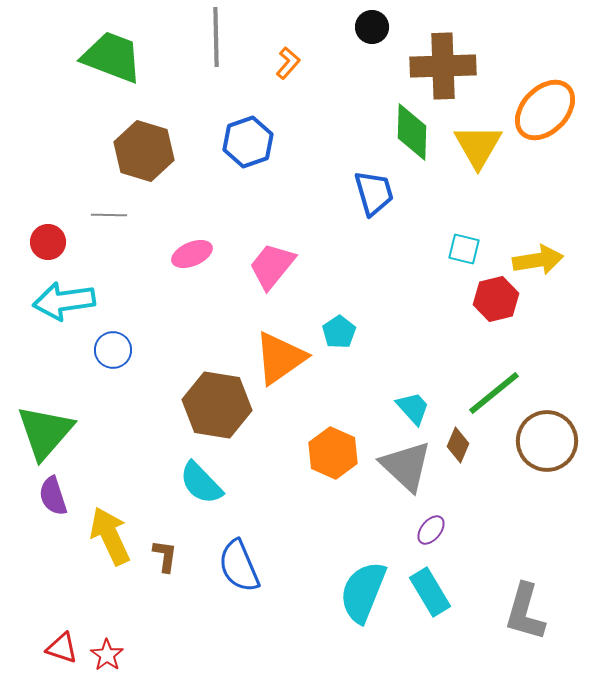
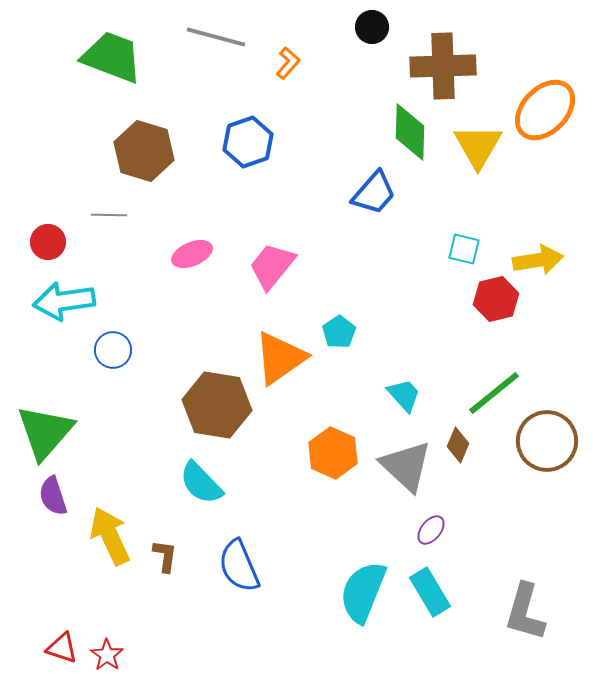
gray line at (216, 37): rotated 74 degrees counterclockwise
green diamond at (412, 132): moved 2 px left
blue trapezoid at (374, 193): rotated 57 degrees clockwise
cyan trapezoid at (413, 408): moved 9 px left, 13 px up
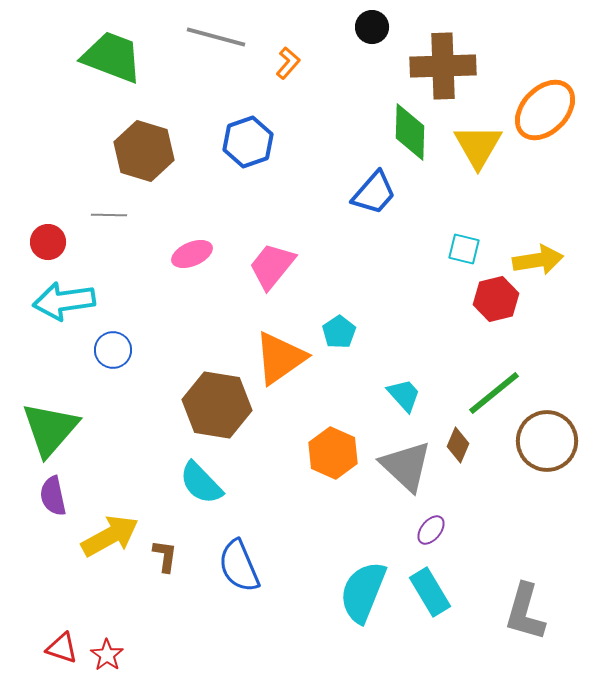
green triangle at (45, 432): moved 5 px right, 3 px up
purple semicircle at (53, 496): rotated 6 degrees clockwise
yellow arrow at (110, 536): rotated 86 degrees clockwise
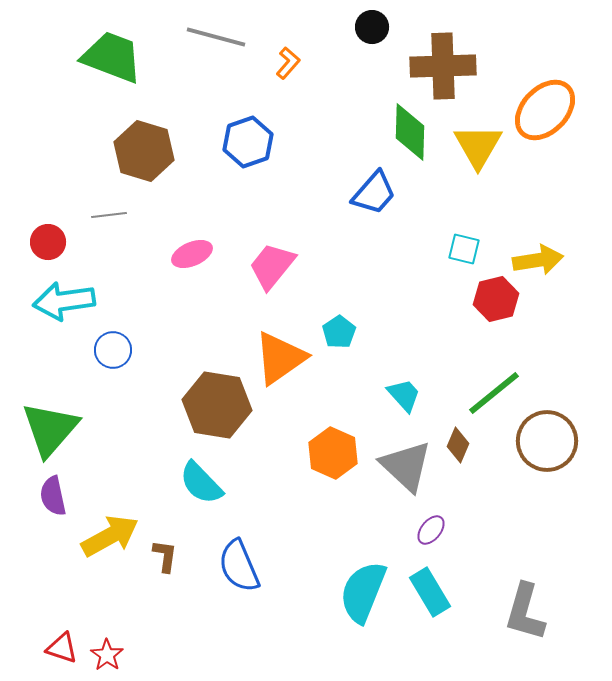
gray line at (109, 215): rotated 8 degrees counterclockwise
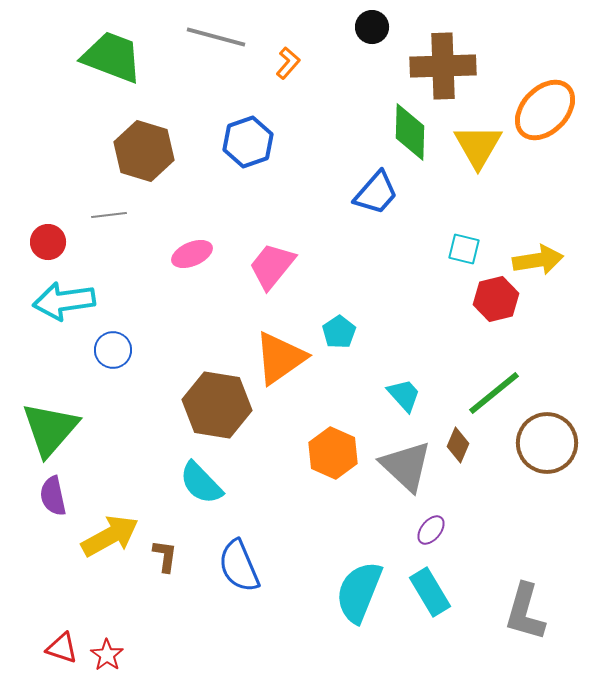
blue trapezoid at (374, 193): moved 2 px right
brown circle at (547, 441): moved 2 px down
cyan semicircle at (363, 592): moved 4 px left
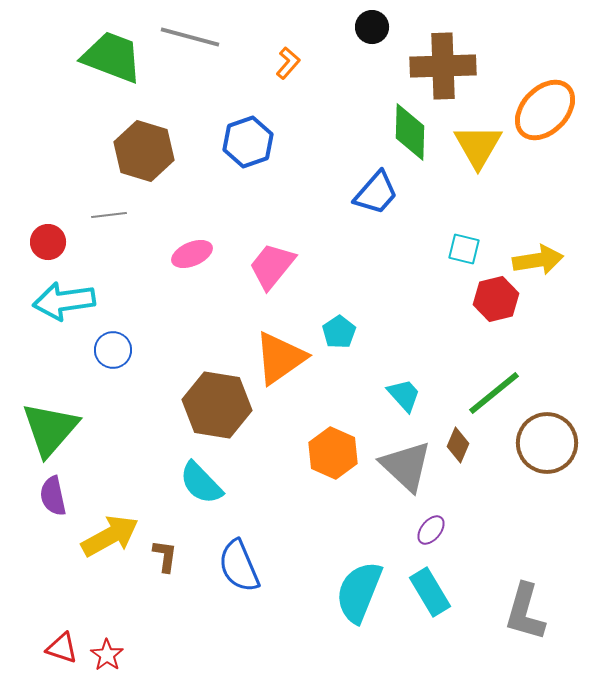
gray line at (216, 37): moved 26 px left
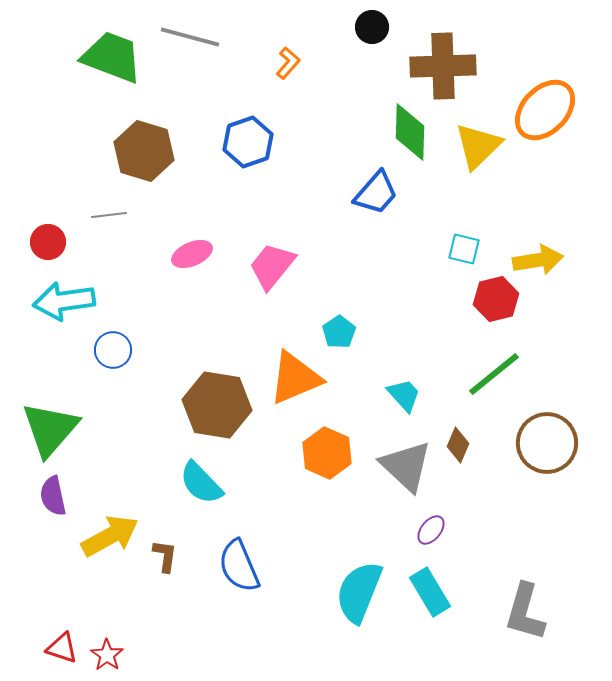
yellow triangle at (478, 146): rotated 16 degrees clockwise
orange triangle at (280, 358): moved 15 px right, 20 px down; rotated 12 degrees clockwise
green line at (494, 393): moved 19 px up
orange hexagon at (333, 453): moved 6 px left
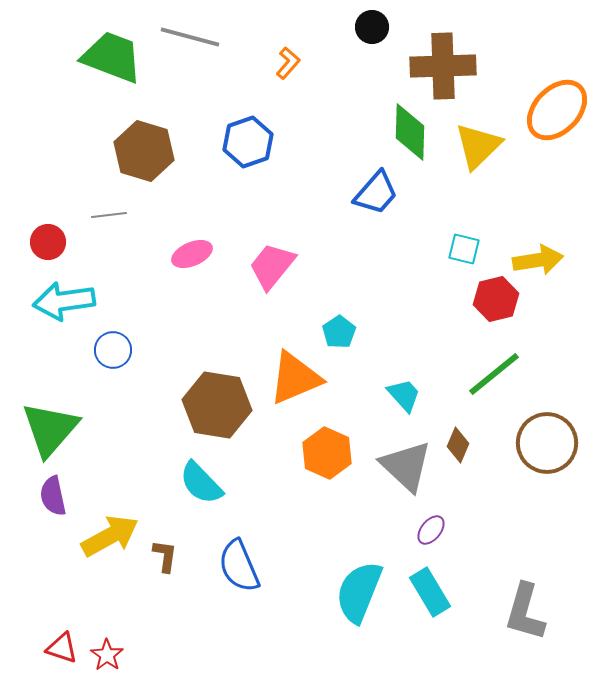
orange ellipse at (545, 110): moved 12 px right
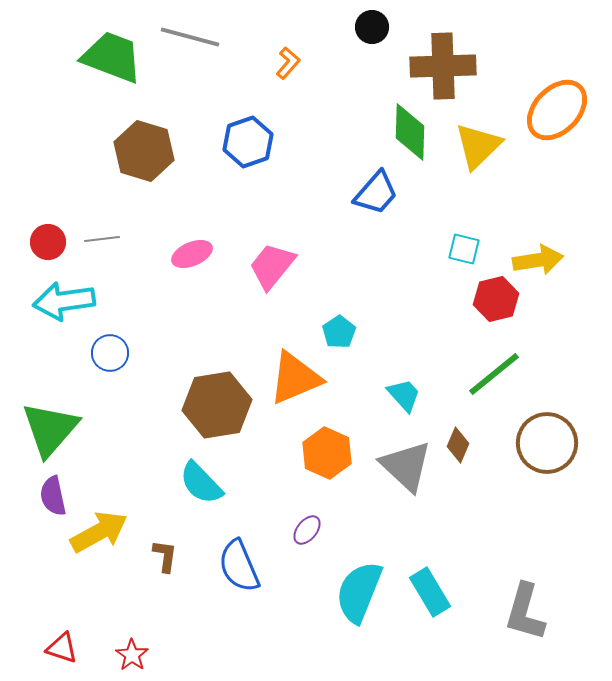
gray line at (109, 215): moved 7 px left, 24 px down
blue circle at (113, 350): moved 3 px left, 3 px down
brown hexagon at (217, 405): rotated 18 degrees counterclockwise
purple ellipse at (431, 530): moved 124 px left
yellow arrow at (110, 536): moved 11 px left, 4 px up
red star at (107, 655): moved 25 px right
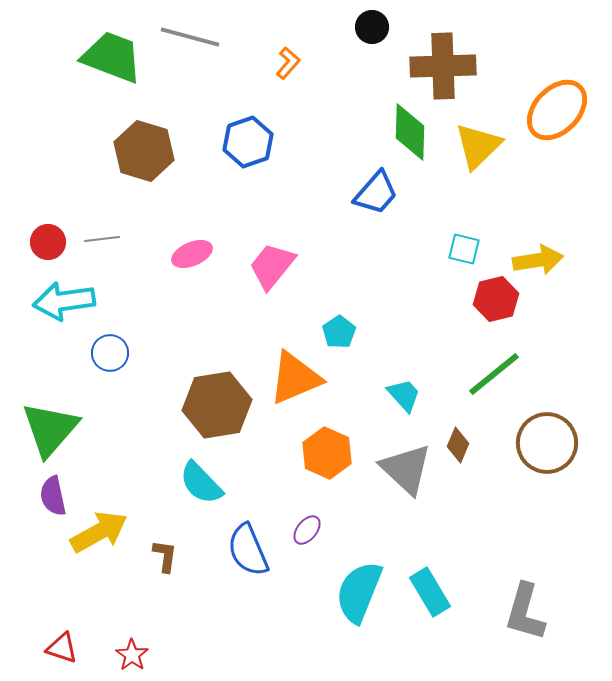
gray triangle at (406, 466): moved 3 px down
blue semicircle at (239, 566): moved 9 px right, 16 px up
